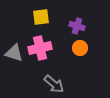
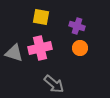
yellow square: rotated 18 degrees clockwise
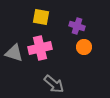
orange circle: moved 4 px right, 1 px up
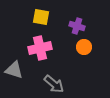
gray triangle: moved 17 px down
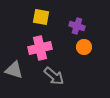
gray arrow: moved 8 px up
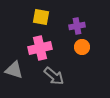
purple cross: rotated 28 degrees counterclockwise
orange circle: moved 2 px left
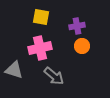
orange circle: moved 1 px up
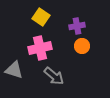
yellow square: rotated 24 degrees clockwise
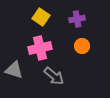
purple cross: moved 7 px up
